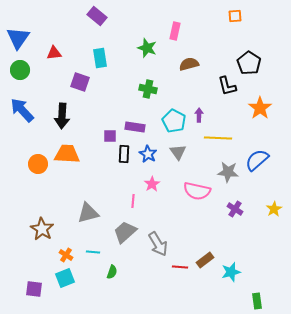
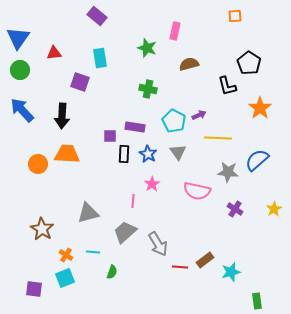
purple arrow at (199, 115): rotated 64 degrees clockwise
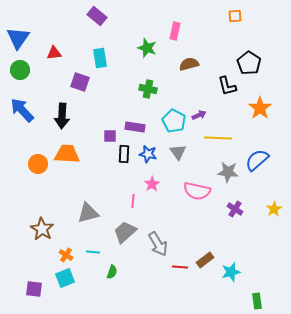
blue star at (148, 154): rotated 18 degrees counterclockwise
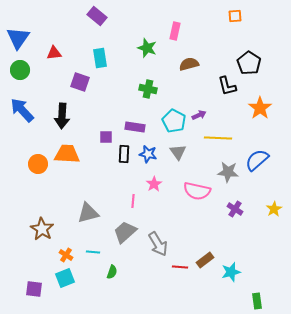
purple square at (110, 136): moved 4 px left, 1 px down
pink star at (152, 184): moved 2 px right
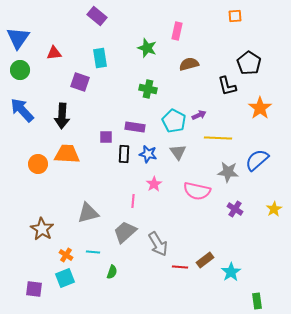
pink rectangle at (175, 31): moved 2 px right
cyan star at (231, 272): rotated 18 degrees counterclockwise
